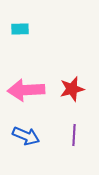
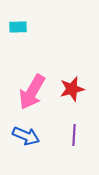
cyan rectangle: moved 2 px left, 2 px up
pink arrow: moved 6 px right, 2 px down; rotated 57 degrees counterclockwise
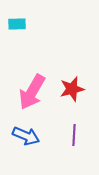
cyan rectangle: moved 1 px left, 3 px up
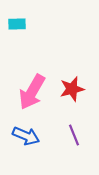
purple line: rotated 25 degrees counterclockwise
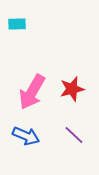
purple line: rotated 25 degrees counterclockwise
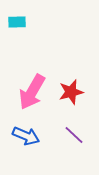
cyan rectangle: moved 2 px up
red star: moved 1 px left, 3 px down
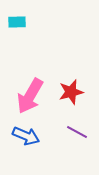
pink arrow: moved 2 px left, 4 px down
purple line: moved 3 px right, 3 px up; rotated 15 degrees counterclockwise
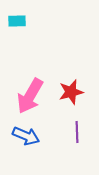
cyan rectangle: moved 1 px up
purple line: rotated 60 degrees clockwise
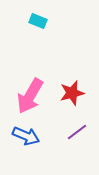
cyan rectangle: moved 21 px right; rotated 24 degrees clockwise
red star: moved 1 px right, 1 px down
purple line: rotated 55 degrees clockwise
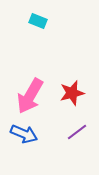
blue arrow: moved 2 px left, 2 px up
